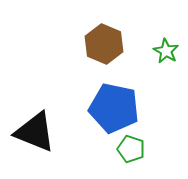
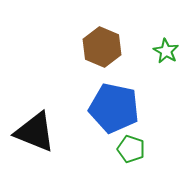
brown hexagon: moved 2 px left, 3 px down
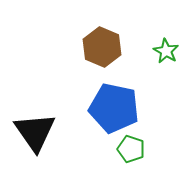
black triangle: rotated 33 degrees clockwise
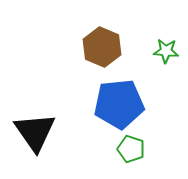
green star: rotated 25 degrees counterclockwise
blue pentagon: moved 5 px right, 4 px up; rotated 18 degrees counterclockwise
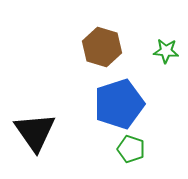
brown hexagon: rotated 6 degrees counterclockwise
blue pentagon: rotated 12 degrees counterclockwise
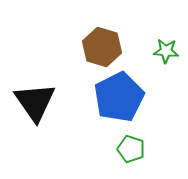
blue pentagon: moved 7 px up; rotated 9 degrees counterclockwise
black triangle: moved 30 px up
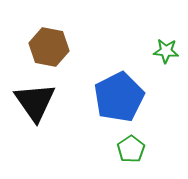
brown hexagon: moved 53 px left; rotated 6 degrees counterclockwise
green pentagon: rotated 20 degrees clockwise
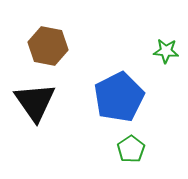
brown hexagon: moved 1 px left, 1 px up
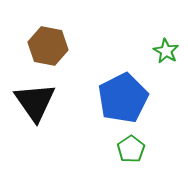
green star: rotated 25 degrees clockwise
blue pentagon: moved 4 px right, 1 px down
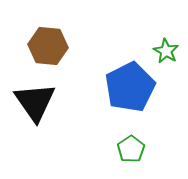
brown hexagon: rotated 6 degrees counterclockwise
blue pentagon: moved 7 px right, 11 px up
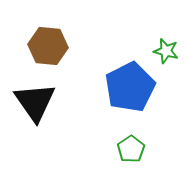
green star: rotated 15 degrees counterclockwise
